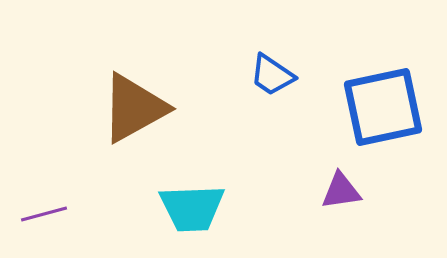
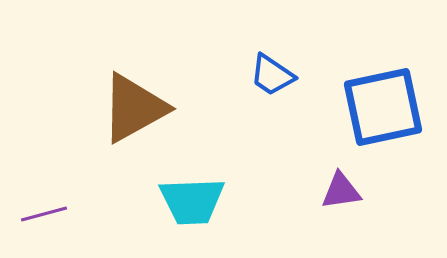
cyan trapezoid: moved 7 px up
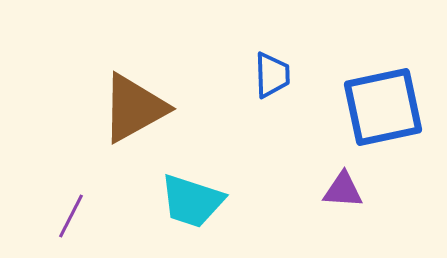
blue trapezoid: rotated 126 degrees counterclockwise
purple triangle: moved 2 px right, 1 px up; rotated 12 degrees clockwise
cyan trapezoid: rotated 20 degrees clockwise
purple line: moved 27 px right, 2 px down; rotated 48 degrees counterclockwise
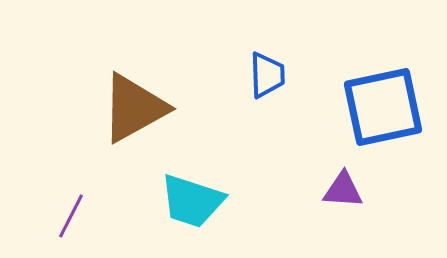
blue trapezoid: moved 5 px left
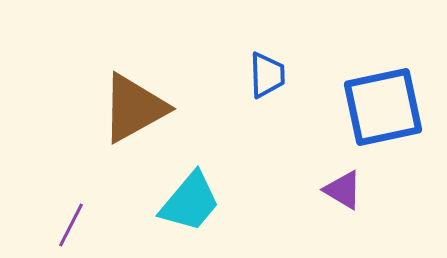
purple triangle: rotated 27 degrees clockwise
cyan trapezoid: moved 2 px left, 1 px down; rotated 68 degrees counterclockwise
purple line: moved 9 px down
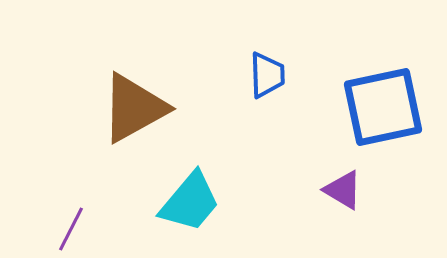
purple line: moved 4 px down
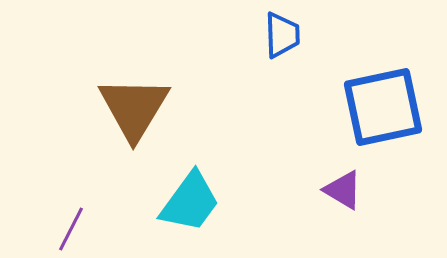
blue trapezoid: moved 15 px right, 40 px up
brown triangle: rotated 30 degrees counterclockwise
cyan trapezoid: rotated 4 degrees counterclockwise
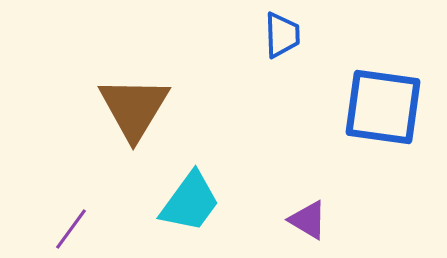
blue square: rotated 20 degrees clockwise
purple triangle: moved 35 px left, 30 px down
purple line: rotated 9 degrees clockwise
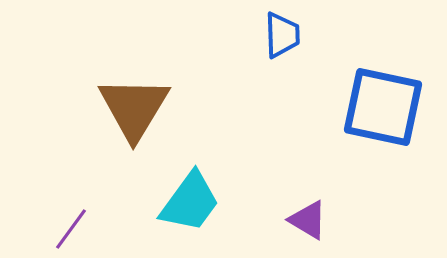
blue square: rotated 4 degrees clockwise
